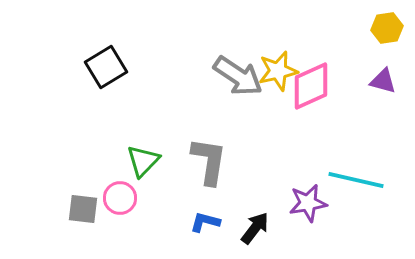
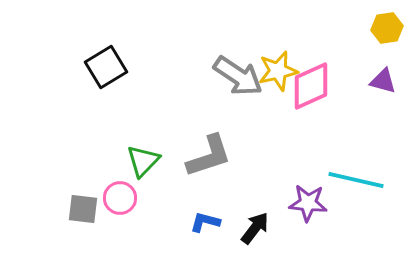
gray L-shape: moved 5 px up; rotated 63 degrees clockwise
purple star: rotated 15 degrees clockwise
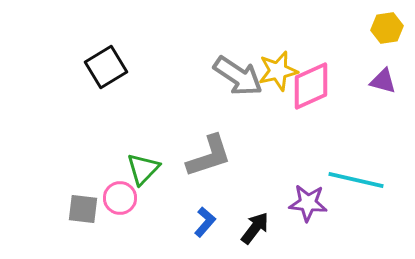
green triangle: moved 8 px down
blue L-shape: rotated 116 degrees clockwise
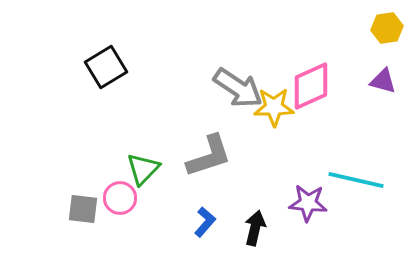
yellow star: moved 4 px left, 36 px down; rotated 12 degrees clockwise
gray arrow: moved 12 px down
black arrow: rotated 24 degrees counterclockwise
